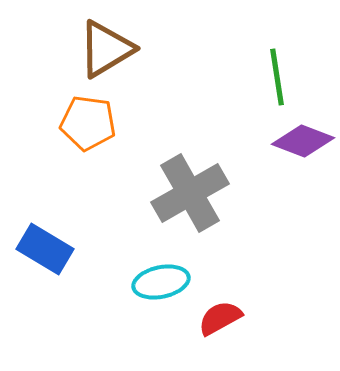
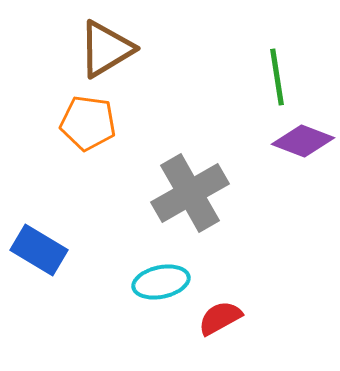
blue rectangle: moved 6 px left, 1 px down
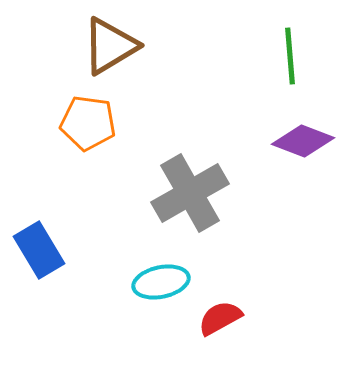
brown triangle: moved 4 px right, 3 px up
green line: moved 13 px right, 21 px up; rotated 4 degrees clockwise
blue rectangle: rotated 28 degrees clockwise
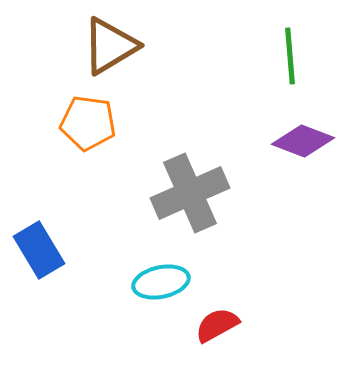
gray cross: rotated 6 degrees clockwise
red semicircle: moved 3 px left, 7 px down
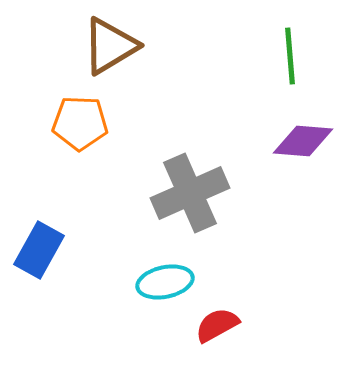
orange pentagon: moved 8 px left; rotated 6 degrees counterclockwise
purple diamond: rotated 16 degrees counterclockwise
blue rectangle: rotated 60 degrees clockwise
cyan ellipse: moved 4 px right
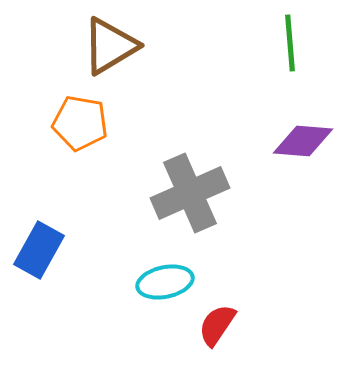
green line: moved 13 px up
orange pentagon: rotated 8 degrees clockwise
red semicircle: rotated 27 degrees counterclockwise
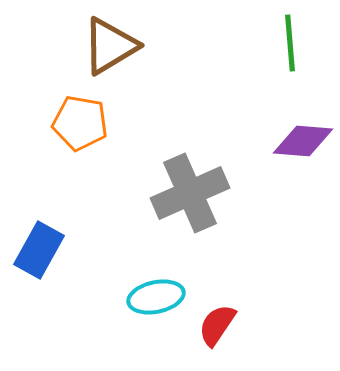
cyan ellipse: moved 9 px left, 15 px down
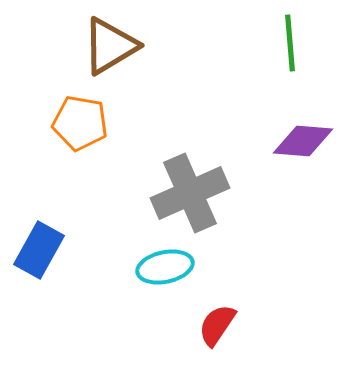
cyan ellipse: moved 9 px right, 30 px up
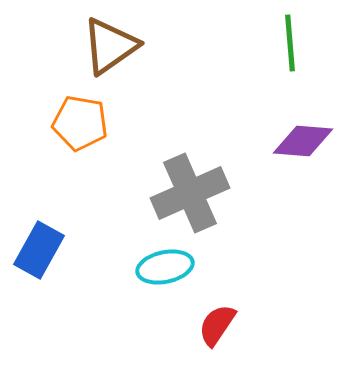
brown triangle: rotated 4 degrees counterclockwise
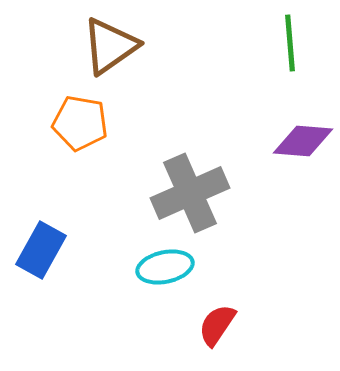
blue rectangle: moved 2 px right
